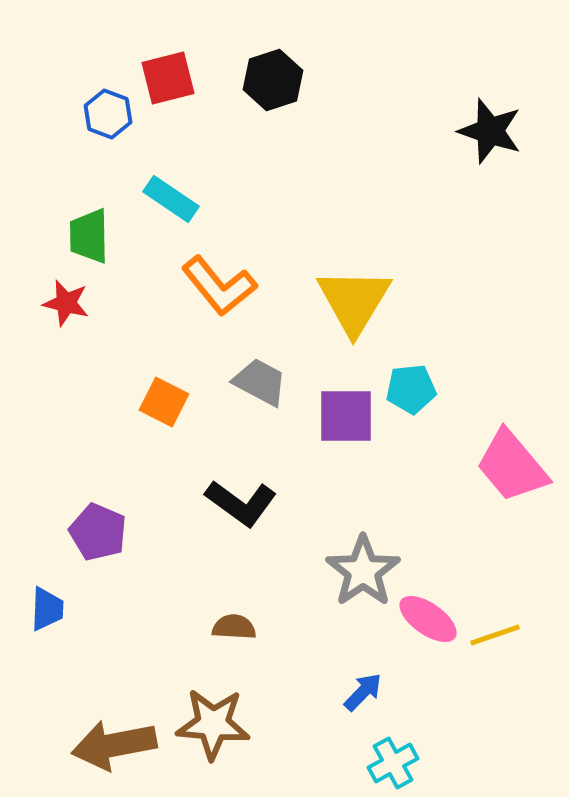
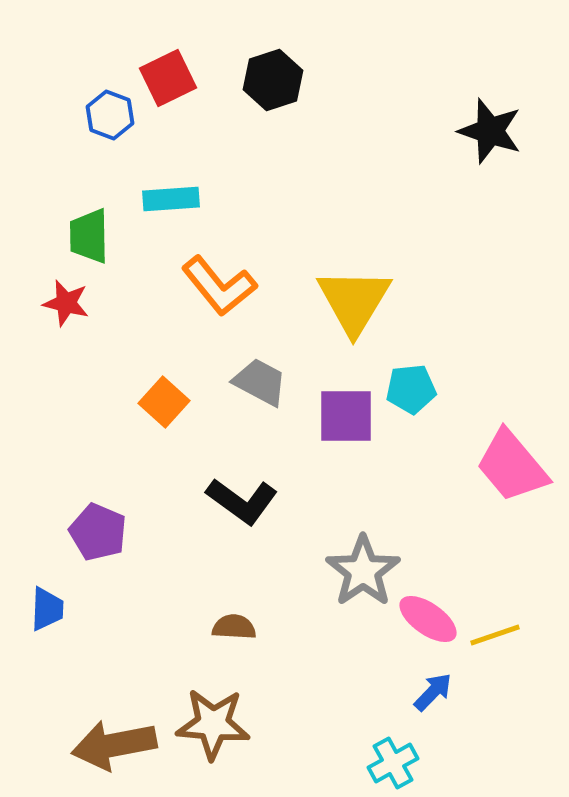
red square: rotated 12 degrees counterclockwise
blue hexagon: moved 2 px right, 1 px down
cyan rectangle: rotated 38 degrees counterclockwise
orange square: rotated 15 degrees clockwise
black L-shape: moved 1 px right, 2 px up
blue arrow: moved 70 px right
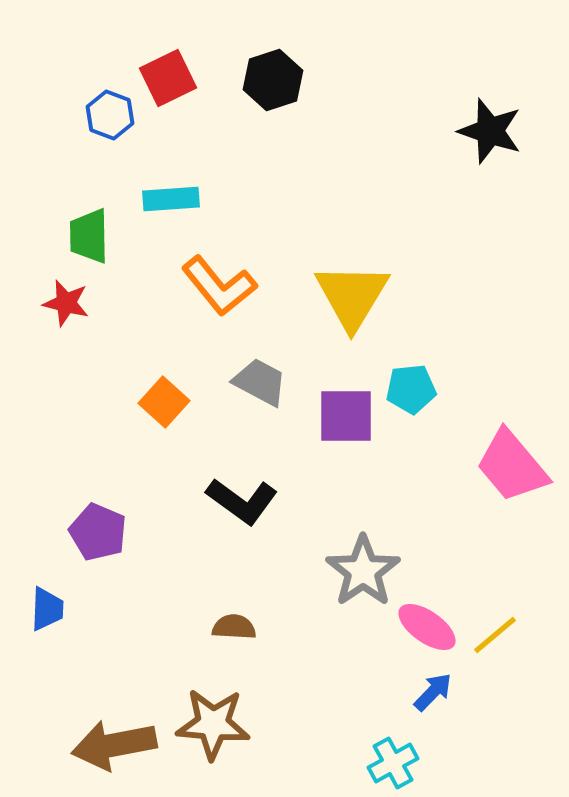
yellow triangle: moved 2 px left, 5 px up
pink ellipse: moved 1 px left, 8 px down
yellow line: rotated 21 degrees counterclockwise
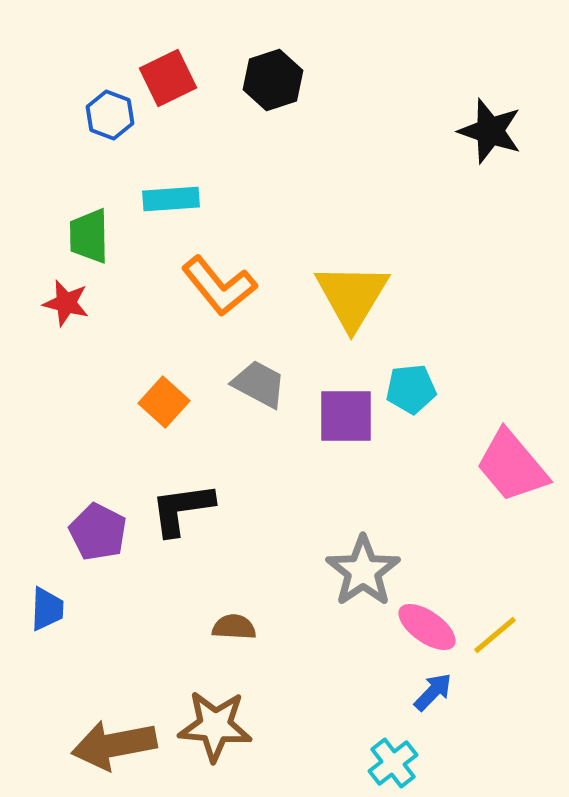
gray trapezoid: moved 1 px left, 2 px down
black L-shape: moved 60 px left, 8 px down; rotated 136 degrees clockwise
purple pentagon: rotated 4 degrees clockwise
brown star: moved 2 px right, 2 px down
cyan cross: rotated 9 degrees counterclockwise
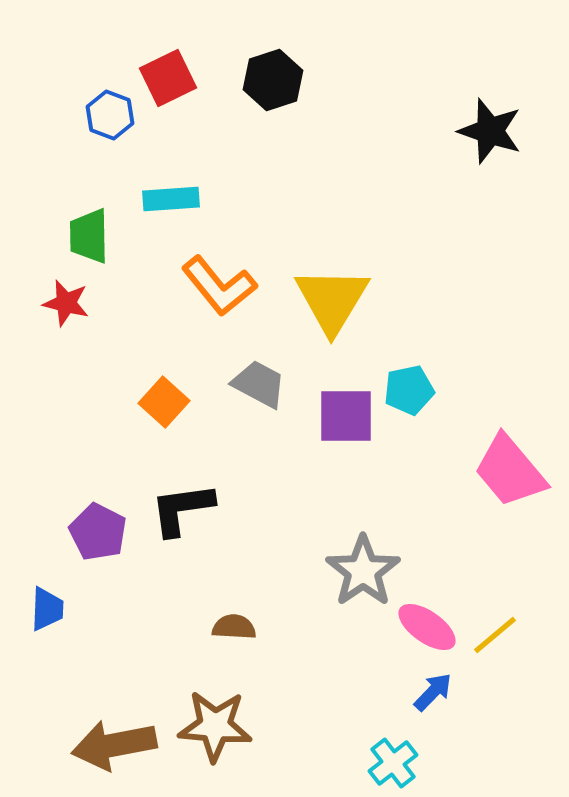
yellow triangle: moved 20 px left, 4 px down
cyan pentagon: moved 2 px left, 1 px down; rotated 6 degrees counterclockwise
pink trapezoid: moved 2 px left, 5 px down
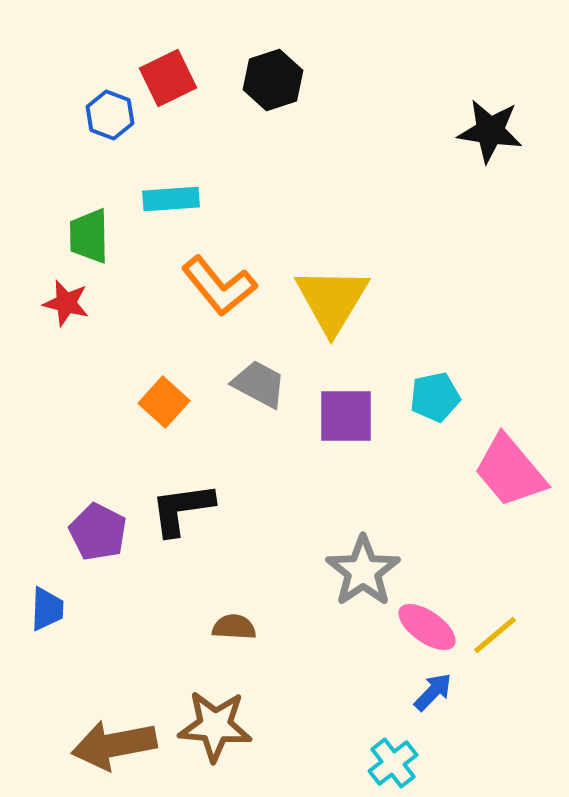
black star: rotated 10 degrees counterclockwise
cyan pentagon: moved 26 px right, 7 px down
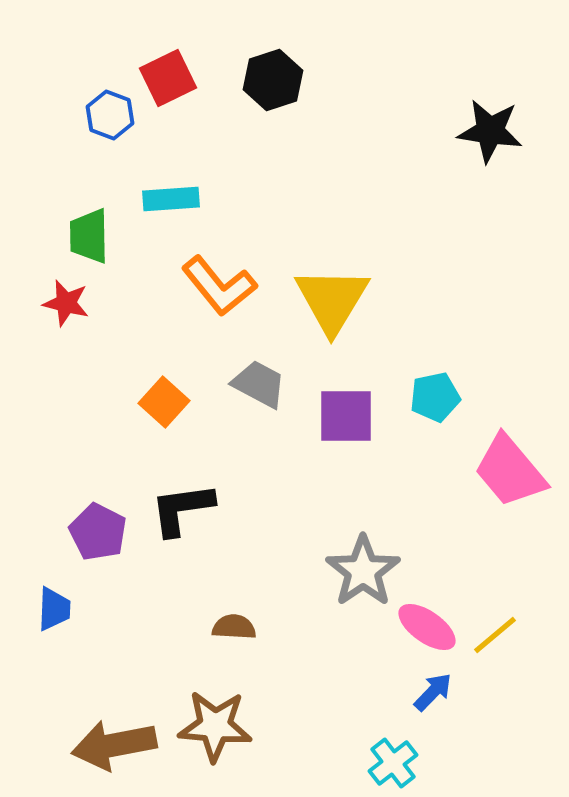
blue trapezoid: moved 7 px right
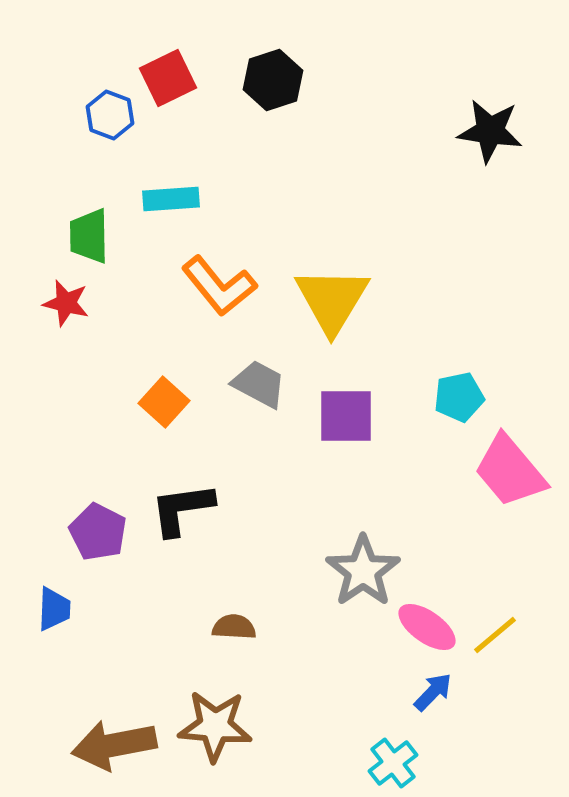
cyan pentagon: moved 24 px right
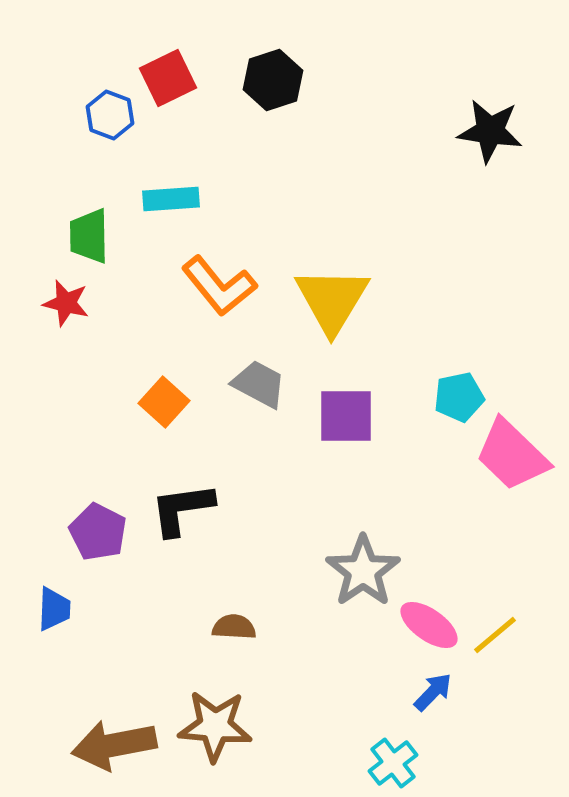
pink trapezoid: moved 2 px right, 16 px up; rotated 6 degrees counterclockwise
pink ellipse: moved 2 px right, 2 px up
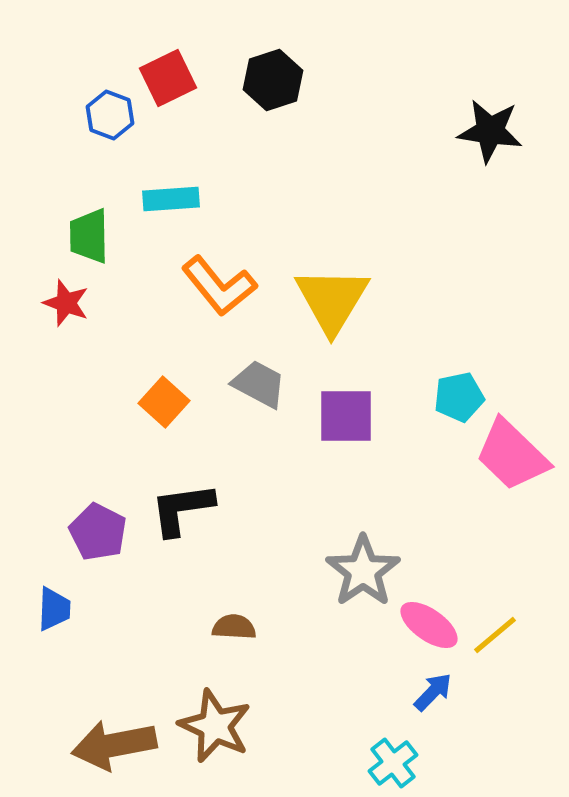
red star: rotated 6 degrees clockwise
brown star: rotated 20 degrees clockwise
